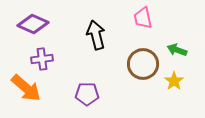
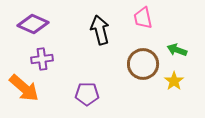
black arrow: moved 4 px right, 5 px up
orange arrow: moved 2 px left
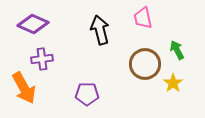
green arrow: rotated 42 degrees clockwise
brown circle: moved 2 px right
yellow star: moved 1 px left, 2 px down
orange arrow: rotated 20 degrees clockwise
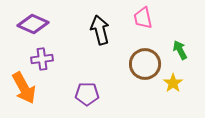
green arrow: moved 3 px right
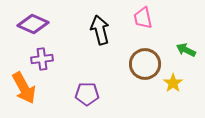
green arrow: moved 6 px right; rotated 36 degrees counterclockwise
